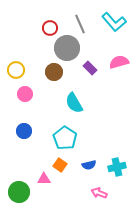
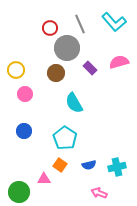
brown circle: moved 2 px right, 1 px down
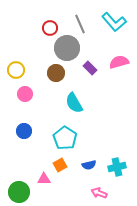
orange square: rotated 24 degrees clockwise
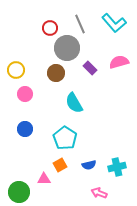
cyan L-shape: moved 1 px down
blue circle: moved 1 px right, 2 px up
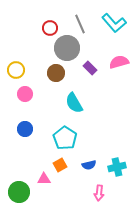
pink arrow: rotated 105 degrees counterclockwise
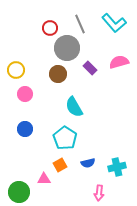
brown circle: moved 2 px right, 1 px down
cyan semicircle: moved 4 px down
blue semicircle: moved 1 px left, 2 px up
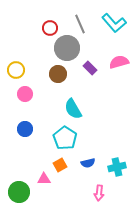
cyan semicircle: moved 1 px left, 2 px down
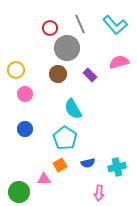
cyan L-shape: moved 1 px right, 2 px down
purple rectangle: moved 7 px down
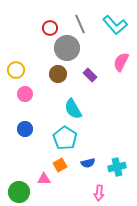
pink semicircle: moved 2 px right; rotated 48 degrees counterclockwise
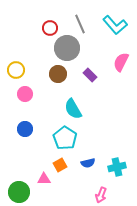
pink arrow: moved 2 px right, 2 px down; rotated 14 degrees clockwise
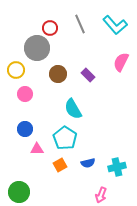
gray circle: moved 30 px left
purple rectangle: moved 2 px left
pink triangle: moved 7 px left, 30 px up
